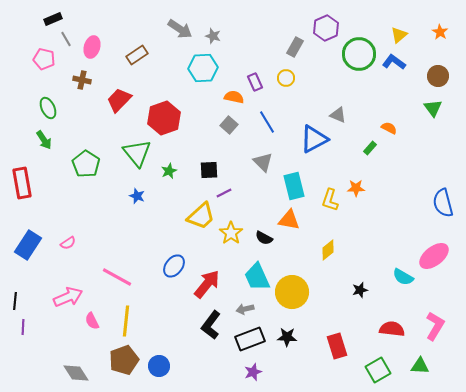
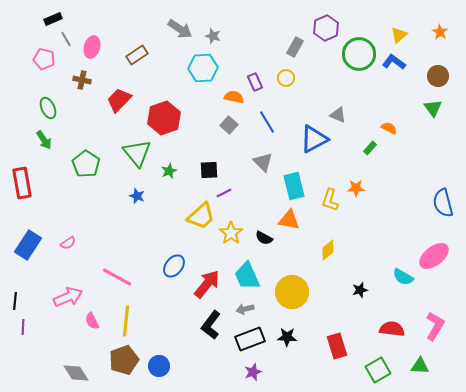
cyan trapezoid at (257, 277): moved 10 px left, 1 px up
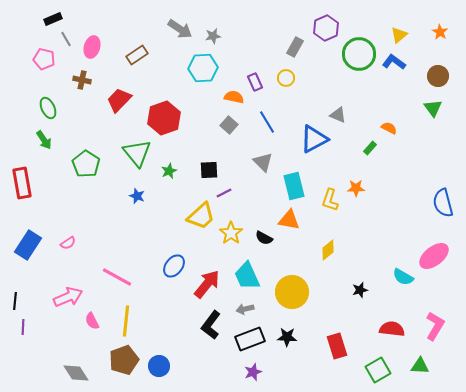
gray star at (213, 36): rotated 28 degrees counterclockwise
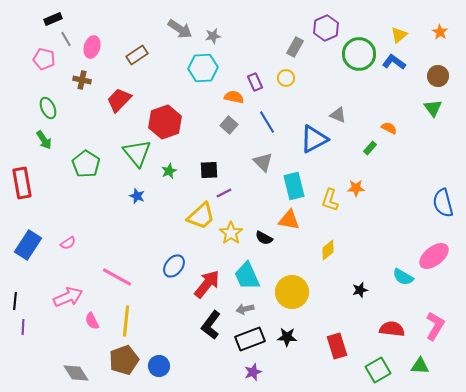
red hexagon at (164, 118): moved 1 px right, 4 px down
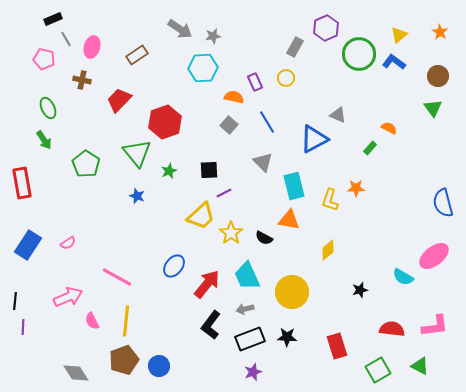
pink L-shape at (435, 326): rotated 52 degrees clockwise
green triangle at (420, 366): rotated 24 degrees clockwise
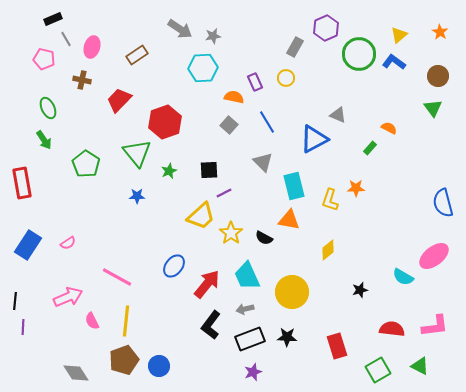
blue star at (137, 196): rotated 21 degrees counterclockwise
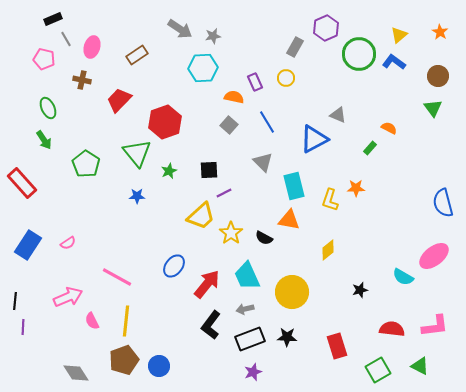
red rectangle at (22, 183): rotated 32 degrees counterclockwise
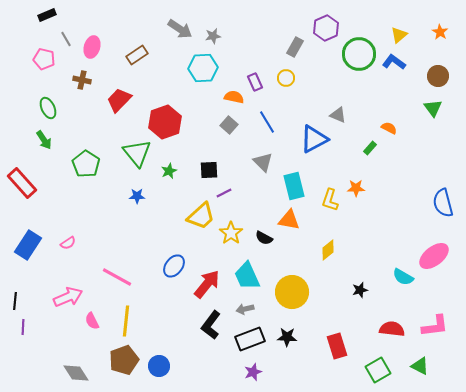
black rectangle at (53, 19): moved 6 px left, 4 px up
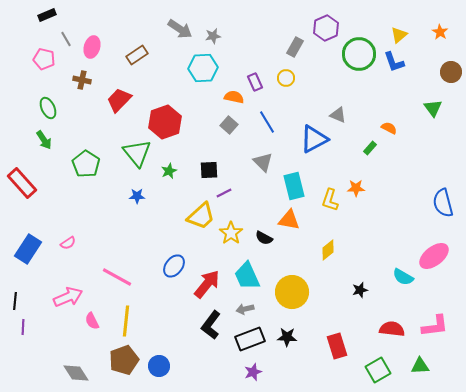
blue L-shape at (394, 62): rotated 145 degrees counterclockwise
brown circle at (438, 76): moved 13 px right, 4 px up
blue rectangle at (28, 245): moved 4 px down
green triangle at (420, 366): rotated 30 degrees counterclockwise
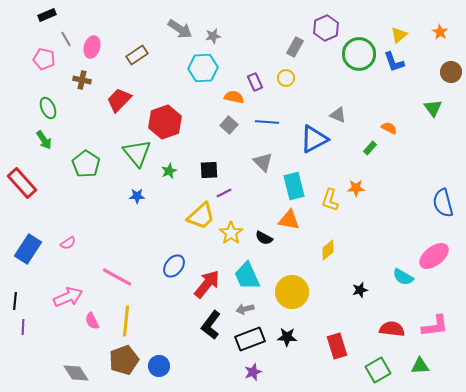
blue line at (267, 122): rotated 55 degrees counterclockwise
